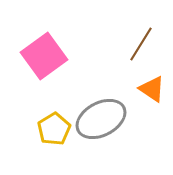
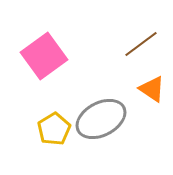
brown line: rotated 21 degrees clockwise
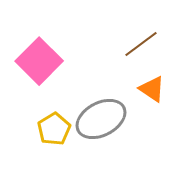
pink square: moved 5 px left, 5 px down; rotated 9 degrees counterclockwise
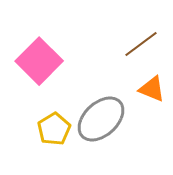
orange triangle: rotated 12 degrees counterclockwise
gray ellipse: rotated 15 degrees counterclockwise
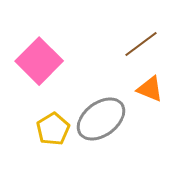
orange triangle: moved 2 px left
gray ellipse: rotated 6 degrees clockwise
yellow pentagon: moved 1 px left
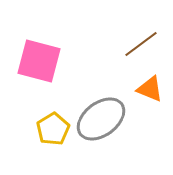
pink square: rotated 30 degrees counterclockwise
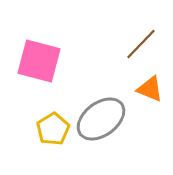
brown line: rotated 9 degrees counterclockwise
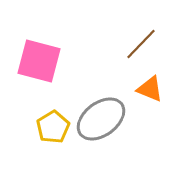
yellow pentagon: moved 2 px up
